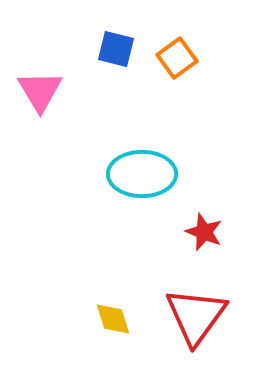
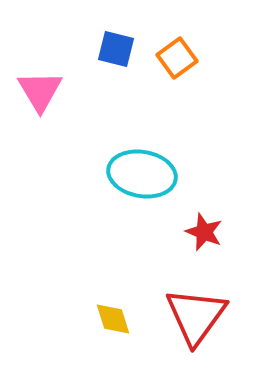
cyan ellipse: rotated 10 degrees clockwise
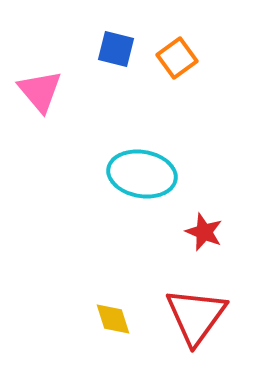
pink triangle: rotated 9 degrees counterclockwise
